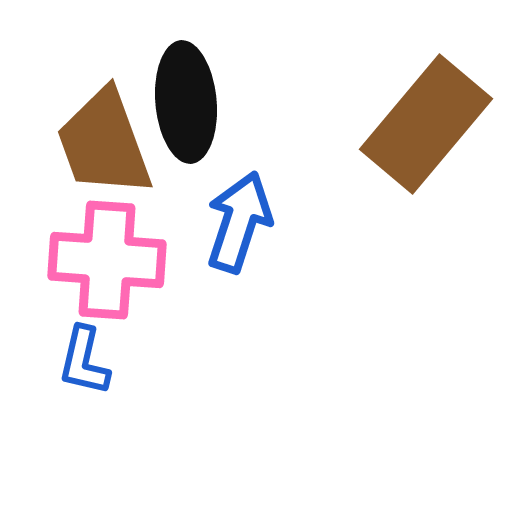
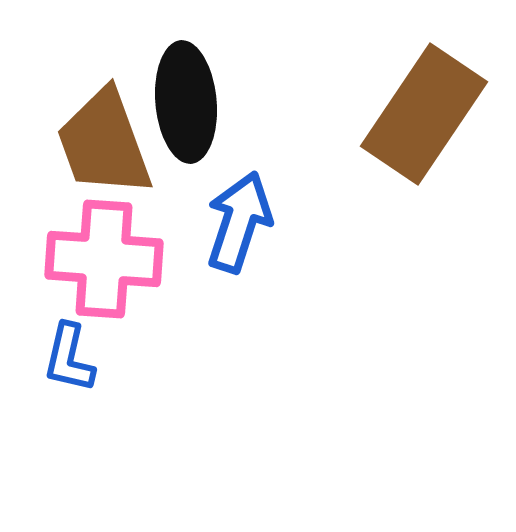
brown rectangle: moved 2 px left, 10 px up; rotated 6 degrees counterclockwise
pink cross: moved 3 px left, 1 px up
blue L-shape: moved 15 px left, 3 px up
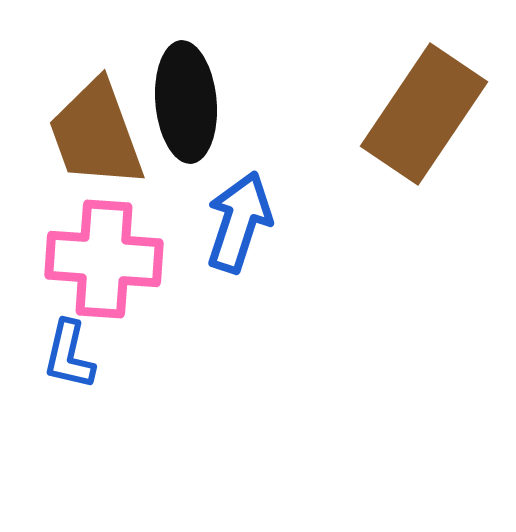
brown trapezoid: moved 8 px left, 9 px up
blue L-shape: moved 3 px up
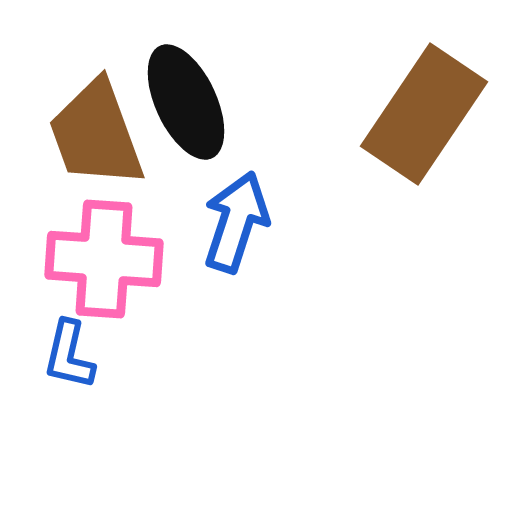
black ellipse: rotated 20 degrees counterclockwise
blue arrow: moved 3 px left
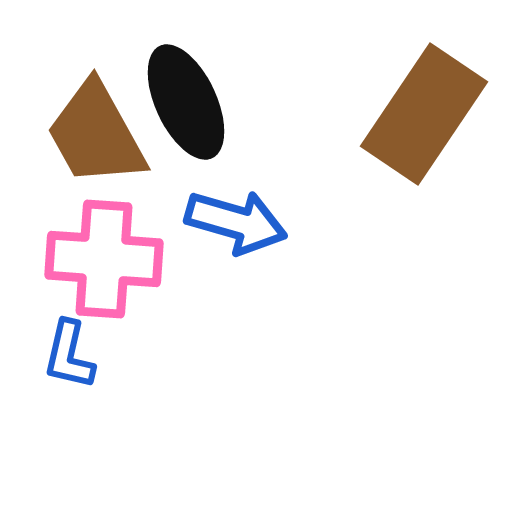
brown trapezoid: rotated 9 degrees counterclockwise
blue arrow: rotated 88 degrees clockwise
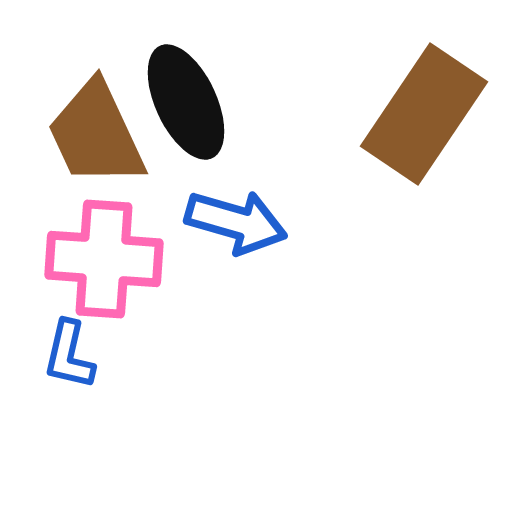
brown trapezoid: rotated 4 degrees clockwise
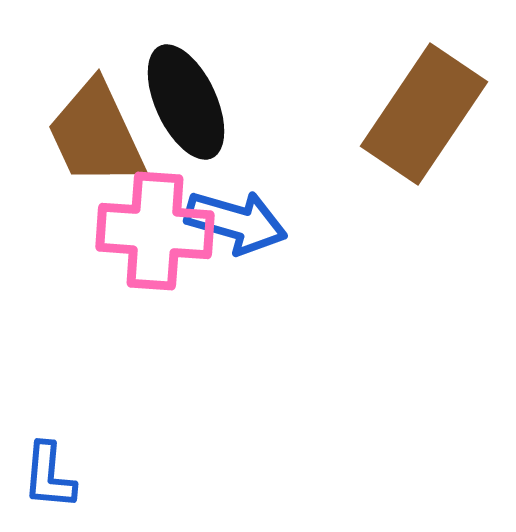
pink cross: moved 51 px right, 28 px up
blue L-shape: moved 20 px left, 121 px down; rotated 8 degrees counterclockwise
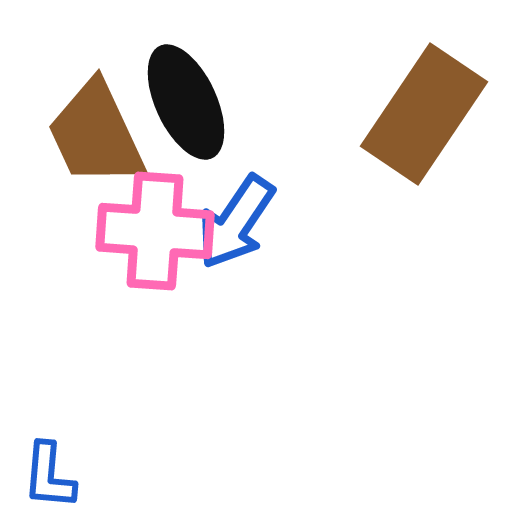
blue arrow: rotated 108 degrees clockwise
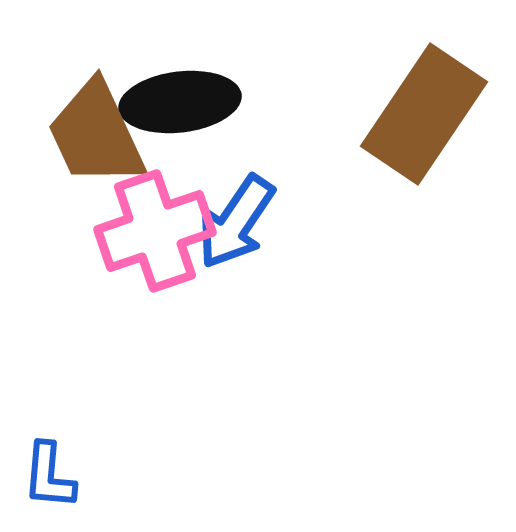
black ellipse: moved 6 px left; rotated 72 degrees counterclockwise
pink cross: rotated 23 degrees counterclockwise
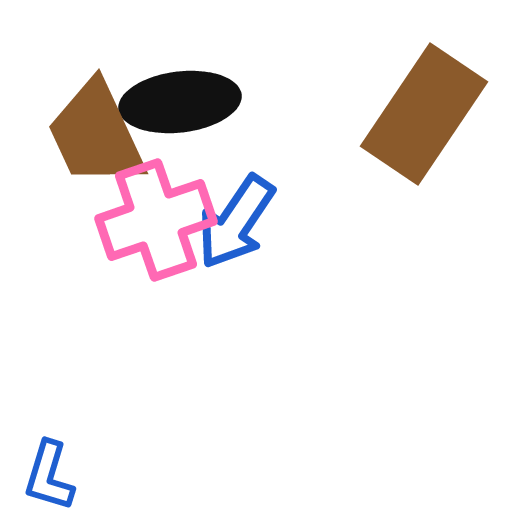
pink cross: moved 1 px right, 11 px up
blue L-shape: rotated 12 degrees clockwise
